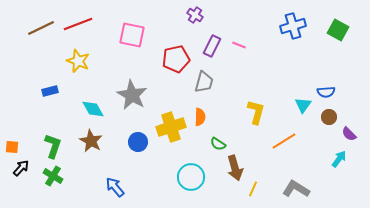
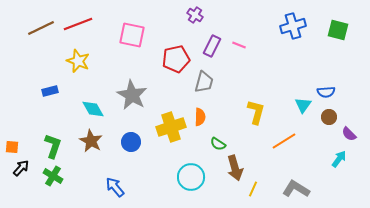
green square: rotated 15 degrees counterclockwise
blue circle: moved 7 px left
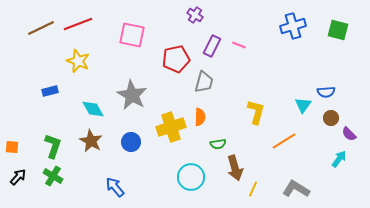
brown circle: moved 2 px right, 1 px down
green semicircle: rotated 42 degrees counterclockwise
black arrow: moved 3 px left, 9 px down
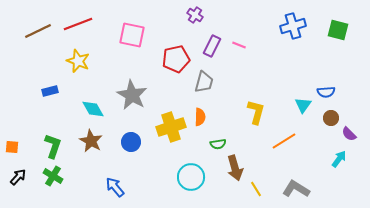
brown line: moved 3 px left, 3 px down
yellow line: moved 3 px right; rotated 56 degrees counterclockwise
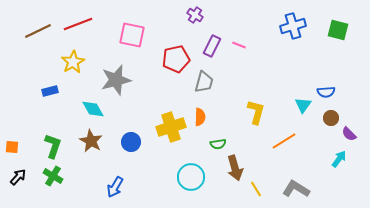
yellow star: moved 5 px left, 1 px down; rotated 20 degrees clockwise
gray star: moved 16 px left, 15 px up; rotated 28 degrees clockwise
blue arrow: rotated 110 degrees counterclockwise
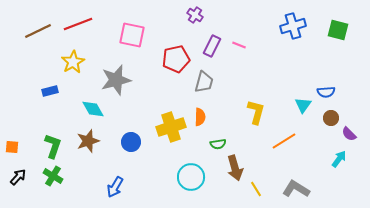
brown star: moved 3 px left; rotated 25 degrees clockwise
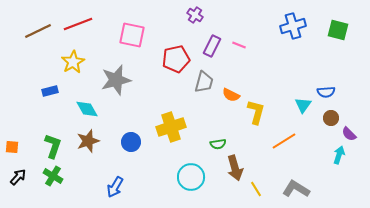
cyan diamond: moved 6 px left
orange semicircle: moved 31 px right, 22 px up; rotated 114 degrees clockwise
cyan arrow: moved 4 px up; rotated 18 degrees counterclockwise
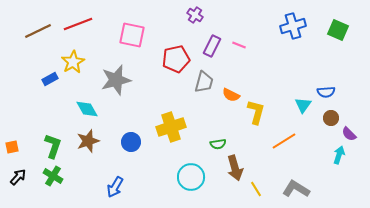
green square: rotated 10 degrees clockwise
blue rectangle: moved 12 px up; rotated 14 degrees counterclockwise
orange square: rotated 16 degrees counterclockwise
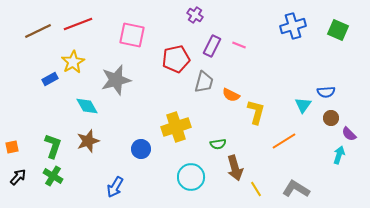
cyan diamond: moved 3 px up
yellow cross: moved 5 px right
blue circle: moved 10 px right, 7 px down
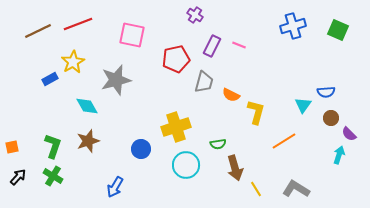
cyan circle: moved 5 px left, 12 px up
